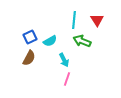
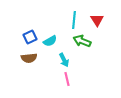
brown semicircle: rotated 56 degrees clockwise
pink line: rotated 32 degrees counterclockwise
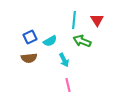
pink line: moved 1 px right, 6 px down
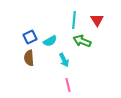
brown semicircle: rotated 91 degrees clockwise
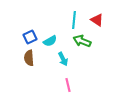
red triangle: rotated 24 degrees counterclockwise
cyan arrow: moved 1 px left, 1 px up
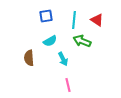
blue square: moved 16 px right, 21 px up; rotated 16 degrees clockwise
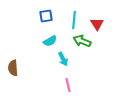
red triangle: moved 4 px down; rotated 24 degrees clockwise
brown semicircle: moved 16 px left, 10 px down
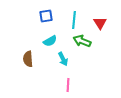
red triangle: moved 3 px right, 1 px up
brown semicircle: moved 15 px right, 9 px up
pink line: rotated 16 degrees clockwise
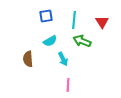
red triangle: moved 2 px right, 1 px up
